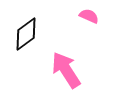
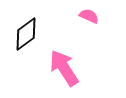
pink arrow: moved 2 px left, 2 px up
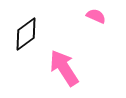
pink semicircle: moved 7 px right
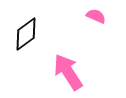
pink arrow: moved 4 px right, 4 px down
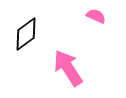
pink arrow: moved 4 px up
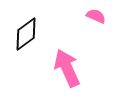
pink arrow: moved 1 px left; rotated 9 degrees clockwise
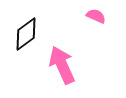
pink arrow: moved 5 px left, 3 px up
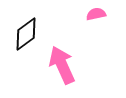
pink semicircle: moved 2 px up; rotated 36 degrees counterclockwise
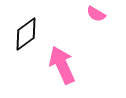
pink semicircle: rotated 138 degrees counterclockwise
